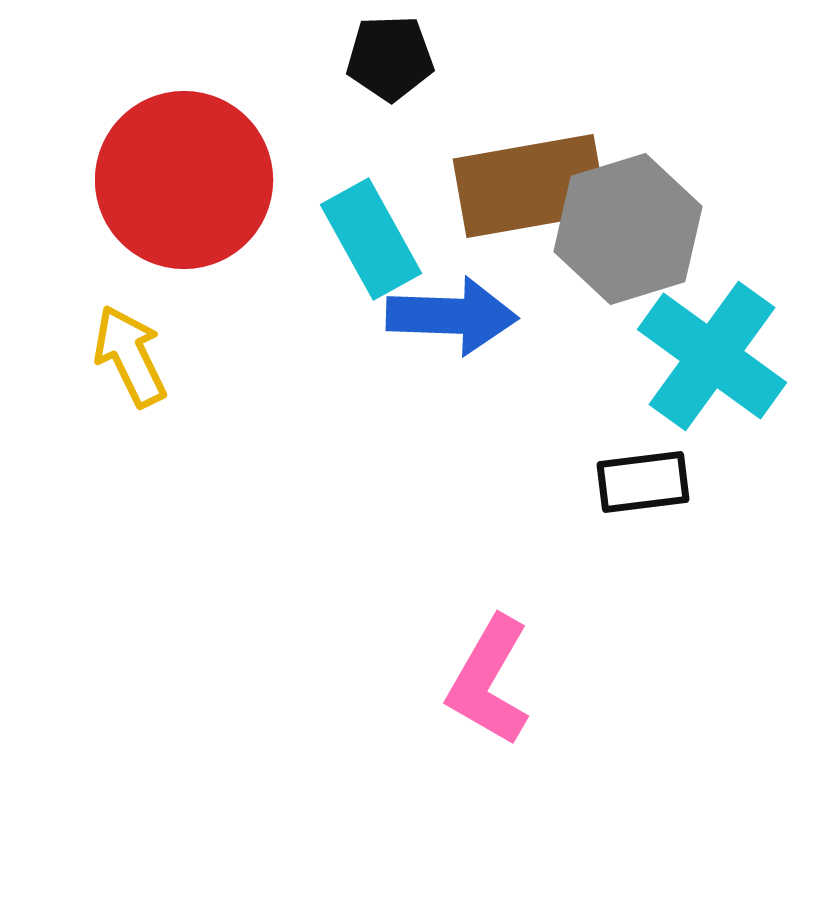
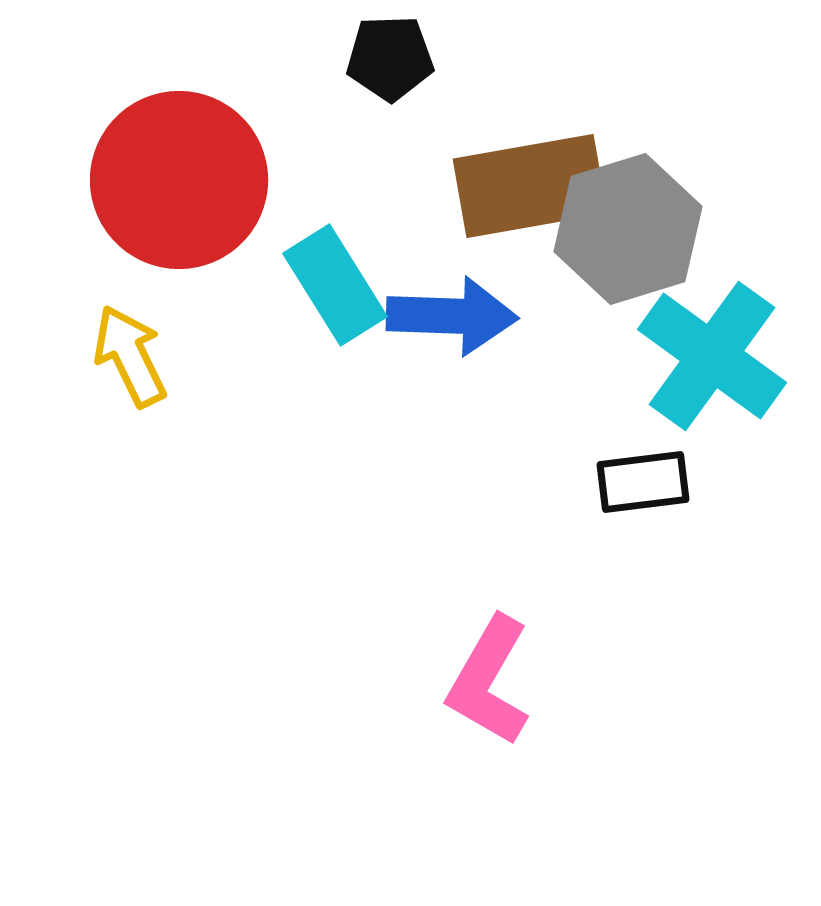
red circle: moved 5 px left
cyan rectangle: moved 36 px left, 46 px down; rotated 3 degrees counterclockwise
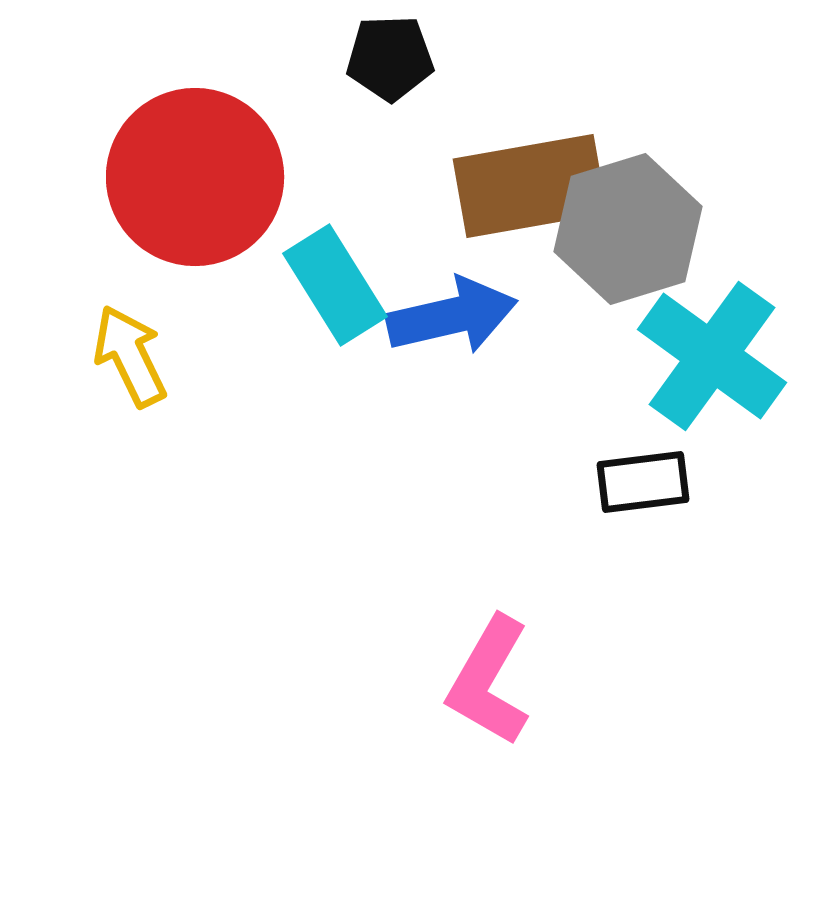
red circle: moved 16 px right, 3 px up
blue arrow: rotated 15 degrees counterclockwise
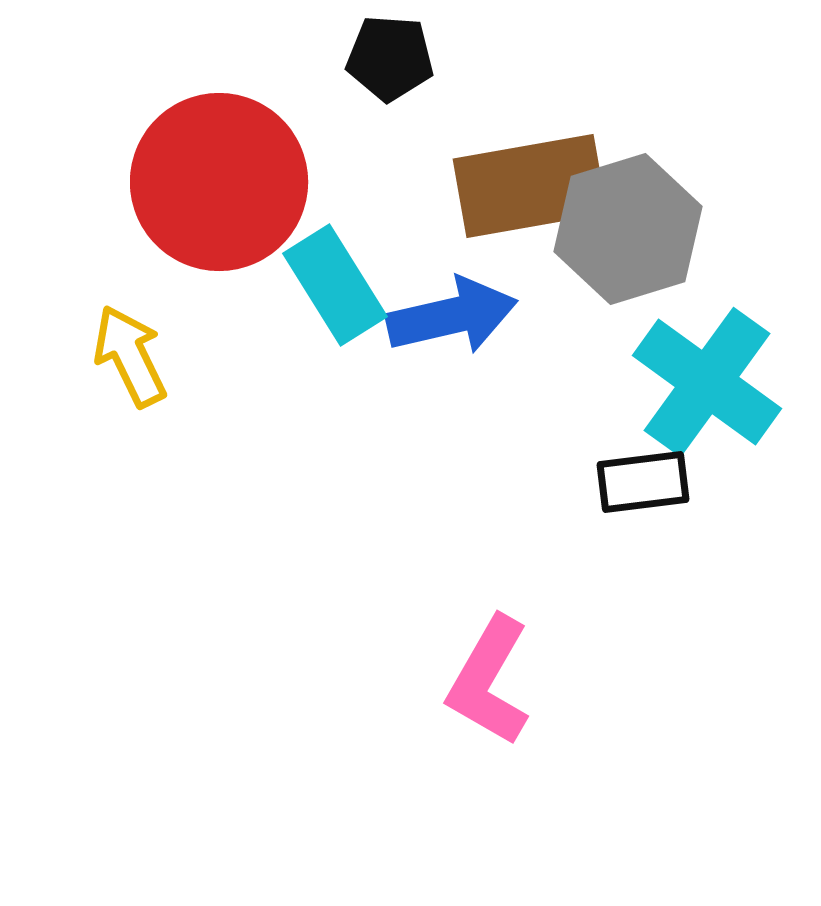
black pentagon: rotated 6 degrees clockwise
red circle: moved 24 px right, 5 px down
cyan cross: moved 5 px left, 26 px down
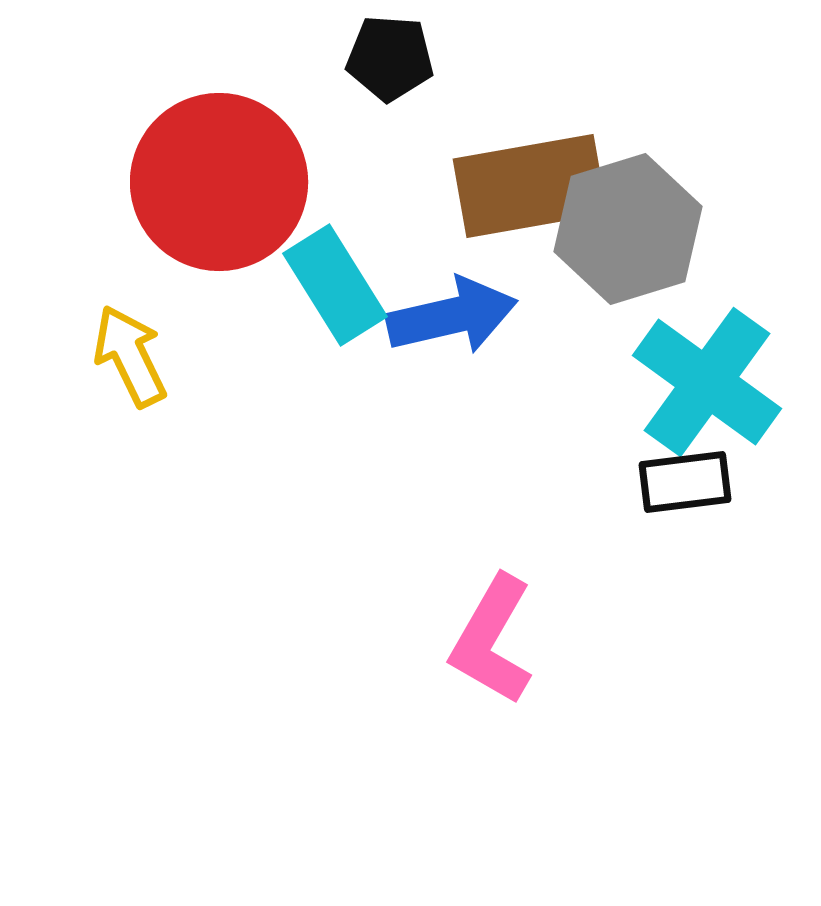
black rectangle: moved 42 px right
pink L-shape: moved 3 px right, 41 px up
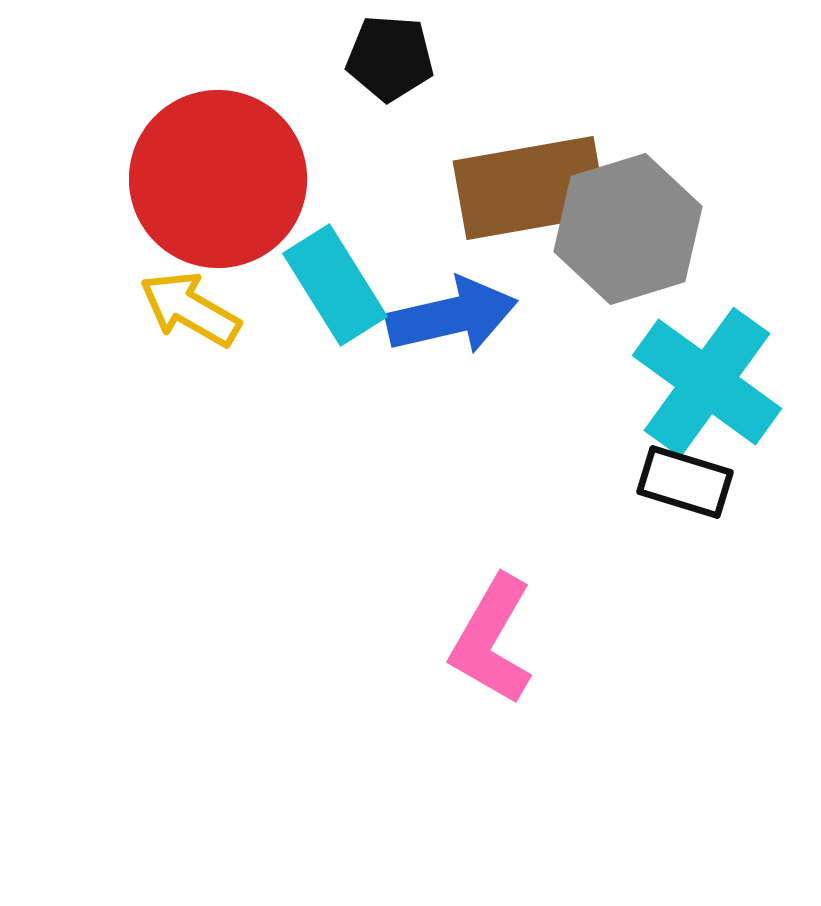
red circle: moved 1 px left, 3 px up
brown rectangle: moved 2 px down
yellow arrow: moved 60 px right, 47 px up; rotated 34 degrees counterclockwise
black rectangle: rotated 24 degrees clockwise
